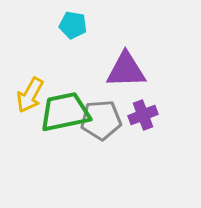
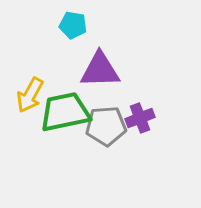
purple triangle: moved 26 px left
purple cross: moved 3 px left, 3 px down
gray pentagon: moved 5 px right, 6 px down
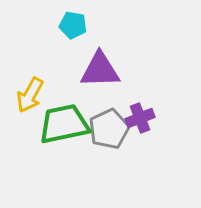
green trapezoid: moved 1 px left, 12 px down
gray pentagon: moved 3 px right, 3 px down; rotated 21 degrees counterclockwise
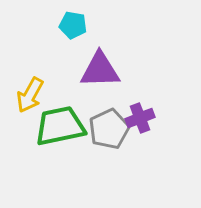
green trapezoid: moved 4 px left, 2 px down
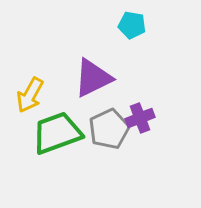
cyan pentagon: moved 59 px right
purple triangle: moved 7 px left, 8 px down; rotated 24 degrees counterclockwise
green trapezoid: moved 3 px left, 7 px down; rotated 8 degrees counterclockwise
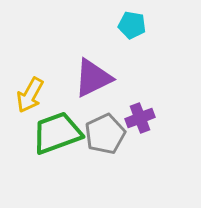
gray pentagon: moved 4 px left, 5 px down
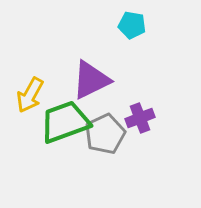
purple triangle: moved 2 px left, 2 px down
green trapezoid: moved 8 px right, 11 px up
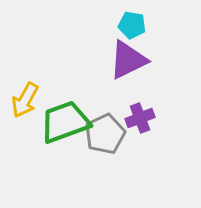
purple triangle: moved 37 px right, 20 px up
yellow arrow: moved 5 px left, 5 px down
